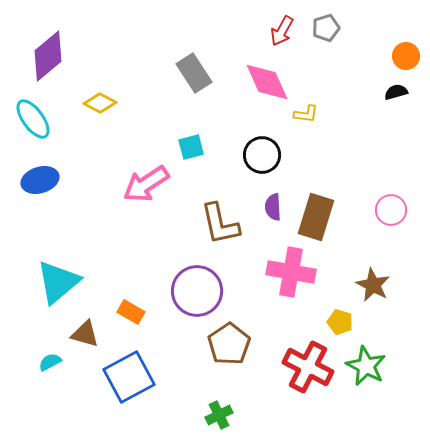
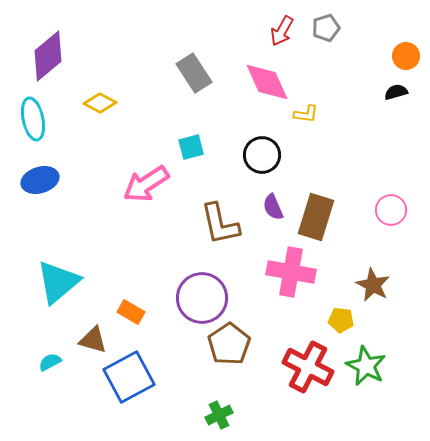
cyan ellipse: rotated 24 degrees clockwise
purple semicircle: rotated 20 degrees counterclockwise
purple circle: moved 5 px right, 7 px down
yellow pentagon: moved 1 px right, 2 px up; rotated 10 degrees counterclockwise
brown triangle: moved 8 px right, 6 px down
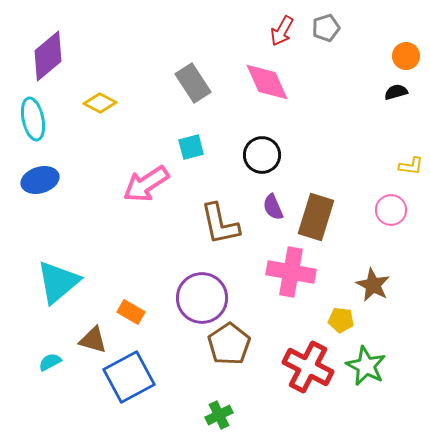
gray rectangle: moved 1 px left, 10 px down
yellow L-shape: moved 105 px right, 52 px down
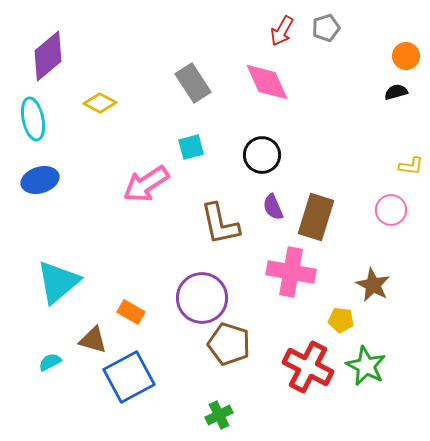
brown pentagon: rotated 21 degrees counterclockwise
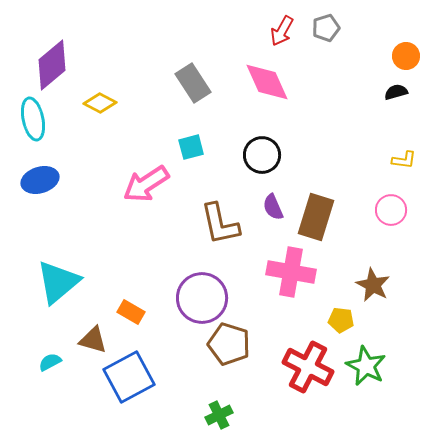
purple diamond: moved 4 px right, 9 px down
yellow L-shape: moved 7 px left, 6 px up
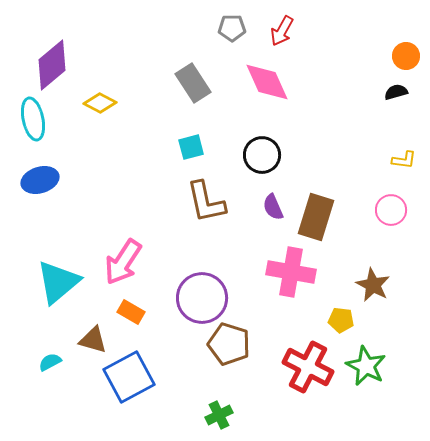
gray pentagon: moved 94 px left; rotated 16 degrees clockwise
pink arrow: moved 23 px left, 78 px down; rotated 24 degrees counterclockwise
brown L-shape: moved 14 px left, 22 px up
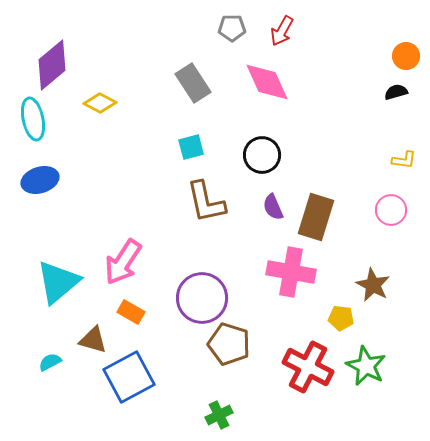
yellow pentagon: moved 2 px up
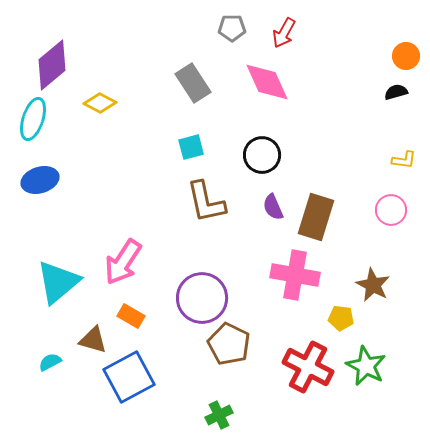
red arrow: moved 2 px right, 2 px down
cyan ellipse: rotated 30 degrees clockwise
pink cross: moved 4 px right, 3 px down
orange rectangle: moved 4 px down
brown pentagon: rotated 9 degrees clockwise
